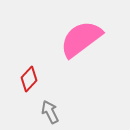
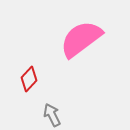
gray arrow: moved 2 px right, 3 px down
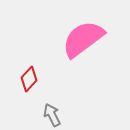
pink semicircle: moved 2 px right
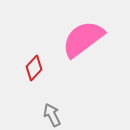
red diamond: moved 5 px right, 11 px up
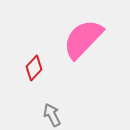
pink semicircle: rotated 9 degrees counterclockwise
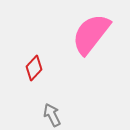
pink semicircle: moved 8 px right, 5 px up; rotated 6 degrees counterclockwise
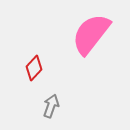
gray arrow: moved 1 px left, 9 px up; rotated 45 degrees clockwise
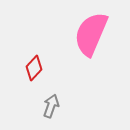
pink semicircle: rotated 15 degrees counterclockwise
